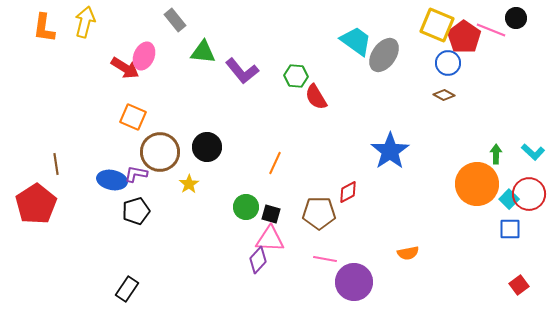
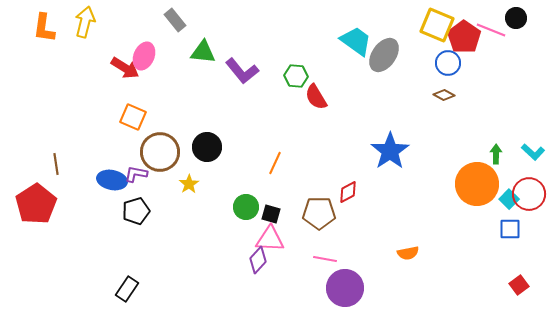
purple circle at (354, 282): moved 9 px left, 6 px down
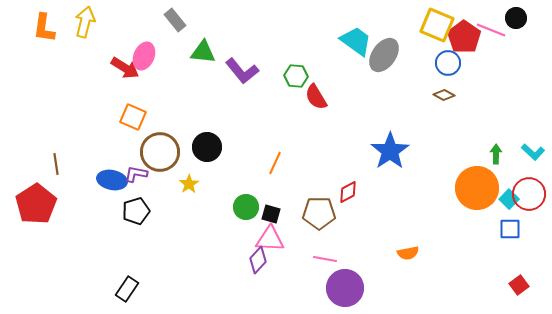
orange circle at (477, 184): moved 4 px down
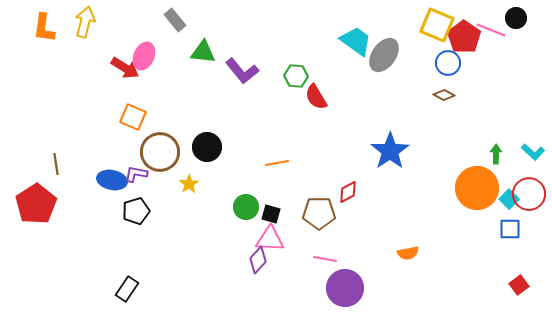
orange line at (275, 163): moved 2 px right; rotated 55 degrees clockwise
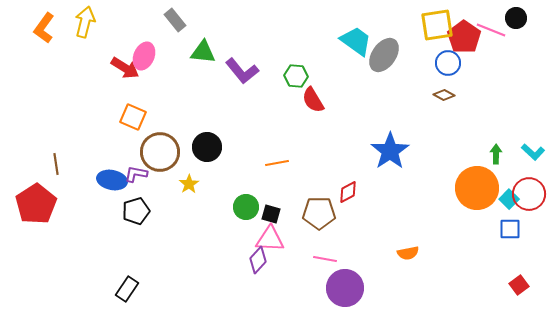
yellow square at (437, 25): rotated 32 degrees counterclockwise
orange L-shape at (44, 28): rotated 28 degrees clockwise
red semicircle at (316, 97): moved 3 px left, 3 px down
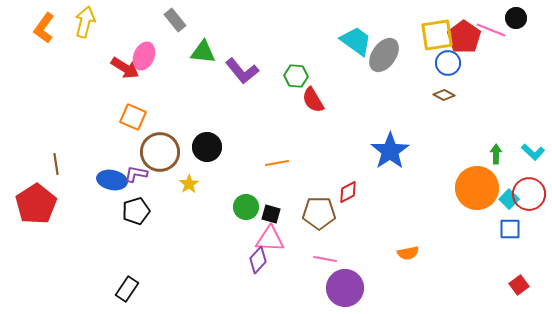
yellow square at (437, 25): moved 10 px down
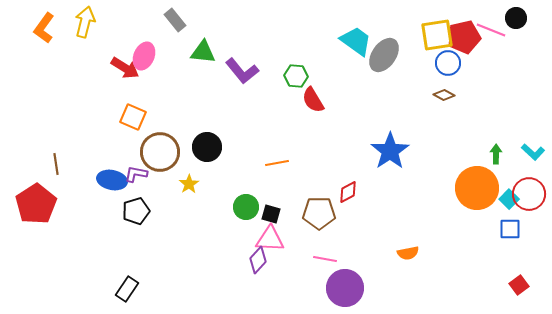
red pentagon at (464, 37): rotated 24 degrees clockwise
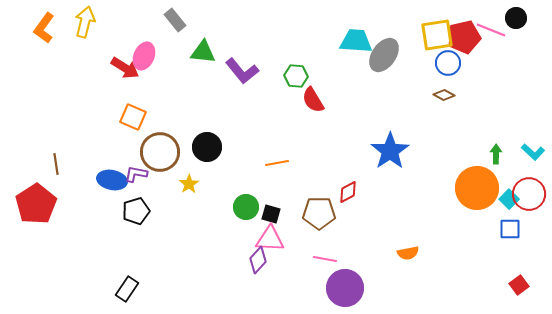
cyan trapezoid at (356, 41): rotated 32 degrees counterclockwise
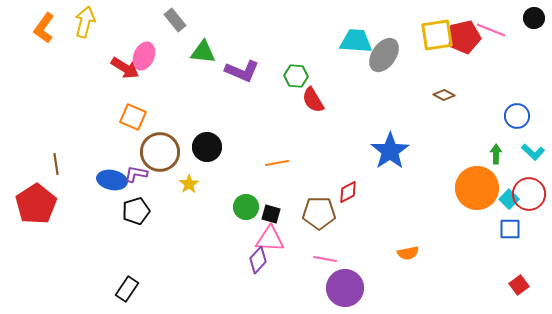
black circle at (516, 18): moved 18 px right
blue circle at (448, 63): moved 69 px right, 53 px down
purple L-shape at (242, 71): rotated 28 degrees counterclockwise
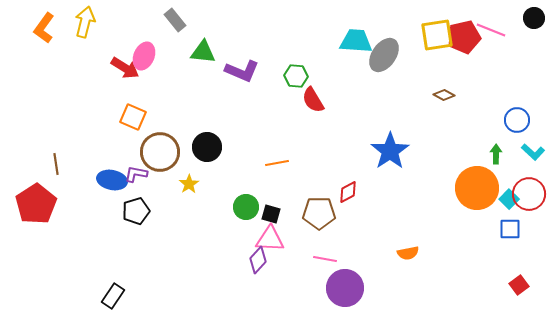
blue circle at (517, 116): moved 4 px down
black rectangle at (127, 289): moved 14 px left, 7 px down
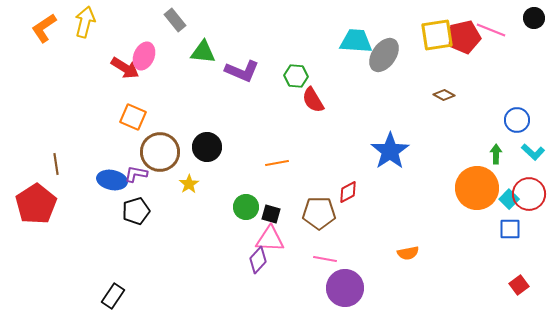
orange L-shape at (44, 28): rotated 20 degrees clockwise
